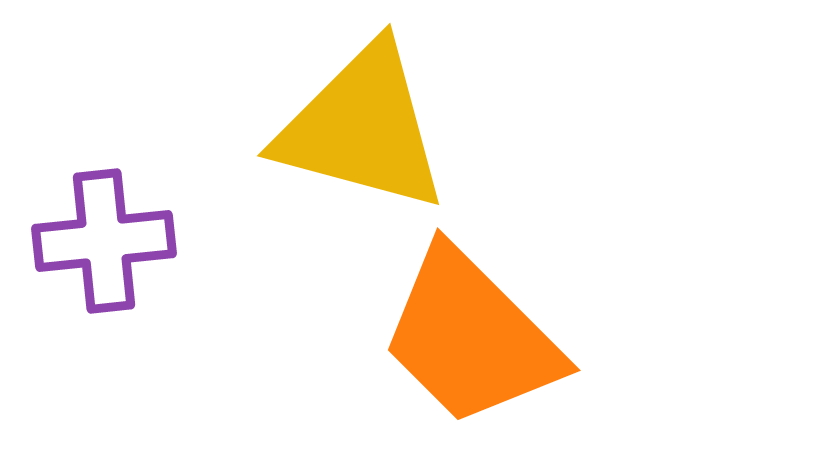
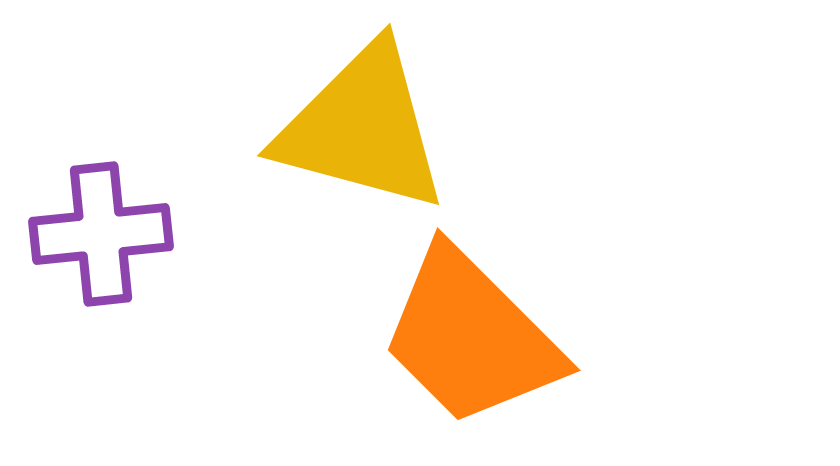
purple cross: moved 3 px left, 7 px up
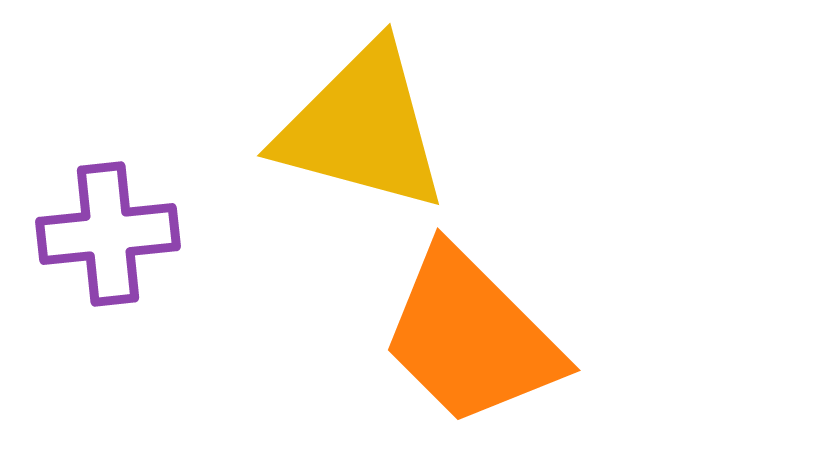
purple cross: moved 7 px right
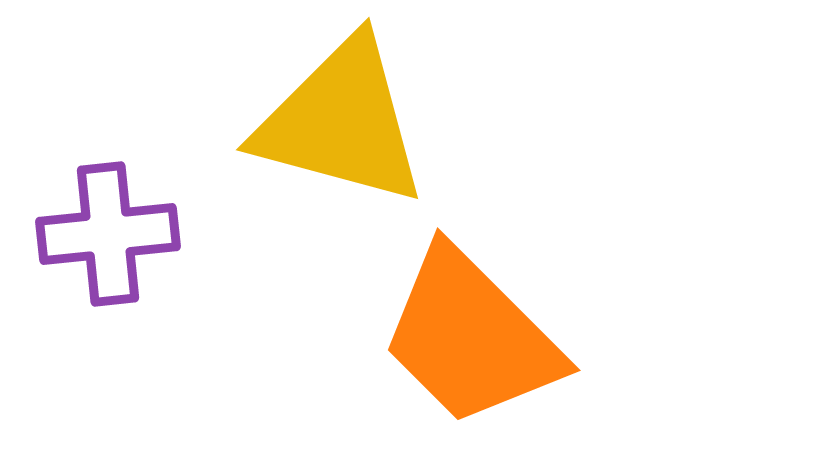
yellow triangle: moved 21 px left, 6 px up
